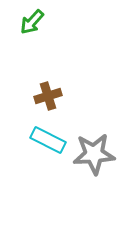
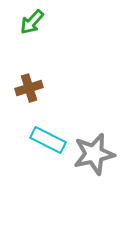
brown cross: moved 19 px left, 8 px up
gray star: rotated 9 degrees counterclockwise
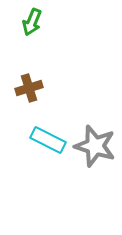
green arrow: rotated 20 degrees counterclockwise
gray star: moved 1 px right, 8 px up; rotated 30 degrees clockwise
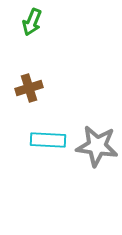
cyan rectangle: rotated 24 degrees counterclockwise
gray star: moved 2 px right; rotated 9 degrees counterclockwise
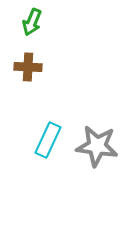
brown cross: moved 1 px left, 21 px up; rotated 20 degrees clockwise
cyan rectangle: rotated 68 degrees counterclockwise
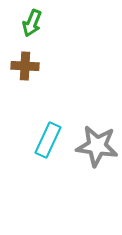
green arrow: moved 1 px down
brown cross: moved 3 px left, 1 px up
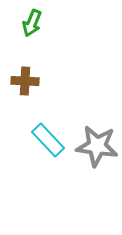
brown cross: moved 15 px down
cyan rectangle: rotated 68 degrees counterclockwise
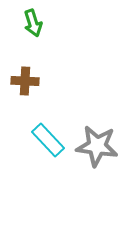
green arrow: moved 1 px right; rotated 40 degrees counterclockwise
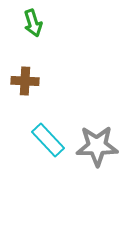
gray star: rotated 9 degrees counterclockwise
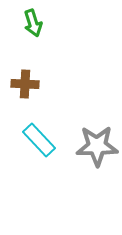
brown cross: moved 3 px down
cyan rectangle: moved 9 px left
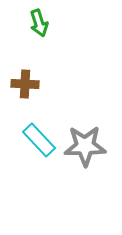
green arrow: moved 6 px right
gray star: moved 12 px left
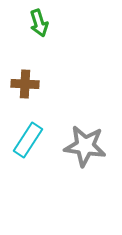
cyan rectangle: moved 11 px left; rotated 76 degrees clockwise
gray star: rotated 9 degrees clockwise
